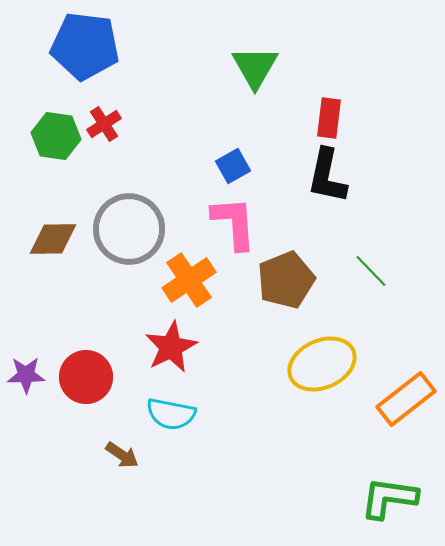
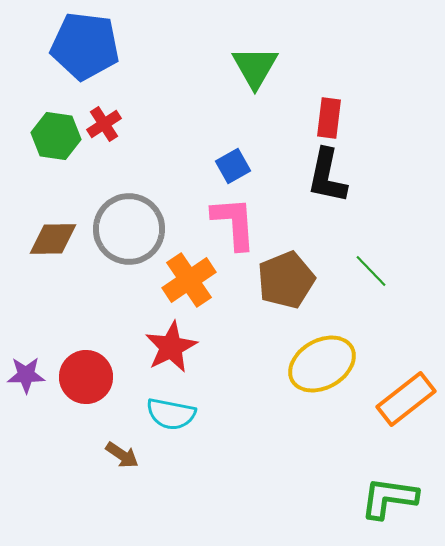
yellow ellipse: rotated 6 degrees counterclockwise
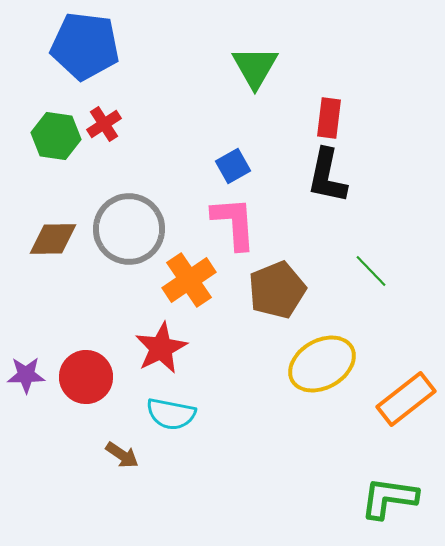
brown pentagon: moved 9 px left, 10 px down
red star: moved 10 px left, 1 px down
